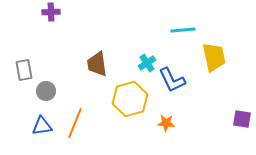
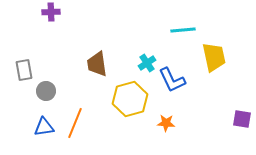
blue triangle: moved 2 px right, 1 px down
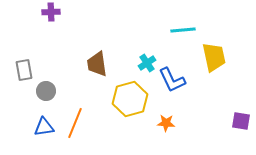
purple square: moved 1 px left, 2 px down
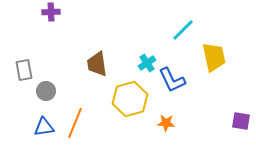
cyan line: rotated 40 degrees counterclockwise
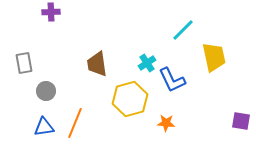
gray rectangle: moved 7 px up
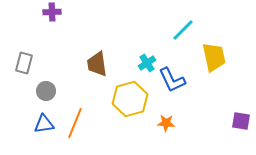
purple cross: moved 1 px right
gray rectangle: rotated 25 degrees clockwise
blue triangle: moved 3 px up
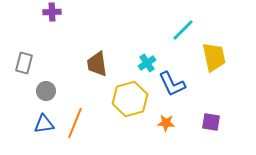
blue L-shape: moved 4 px down
purple square: moved 30 px left, 1 px down
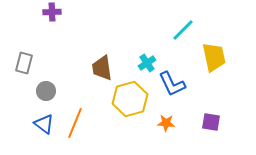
brown trapezoid: moved 5 px right, 4 px down
blue triangle: rotated 45 degrees clockwise
